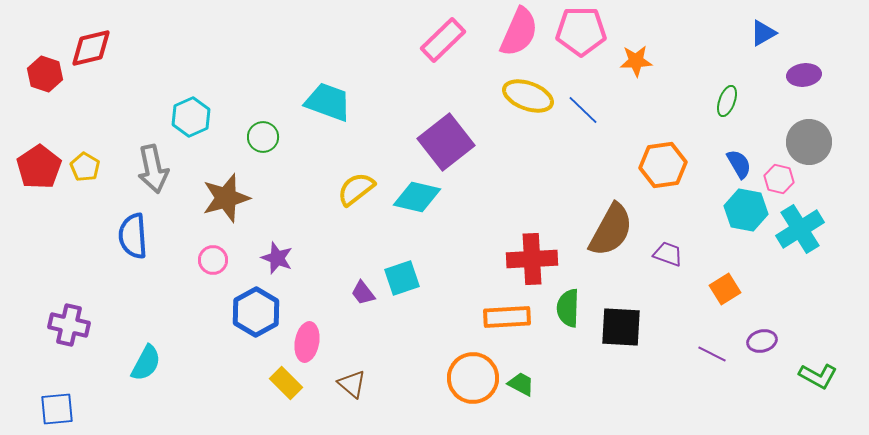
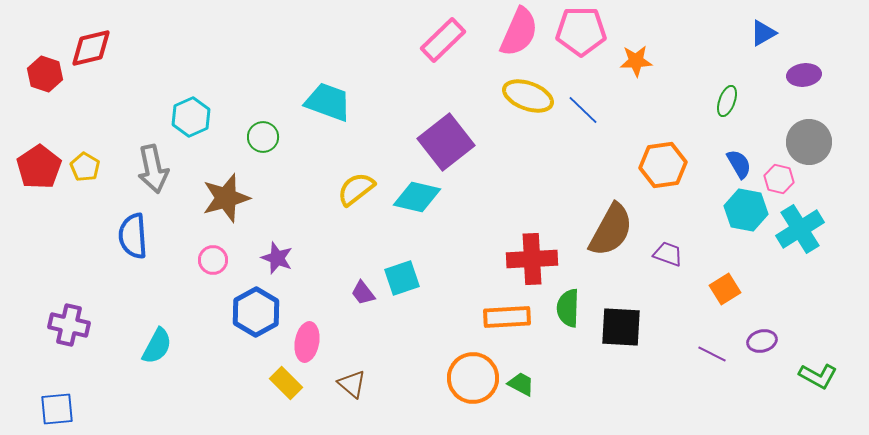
cyan semicircle at (146, 363): moved 11 px right, 17 px up
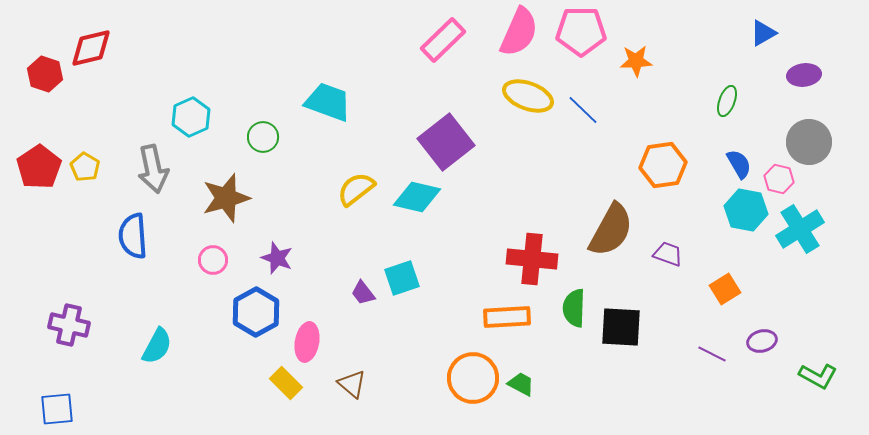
red cross at (532, 259): rotated 9 degrees clockwise
green semicircle at (568, 308): moved 6 px right
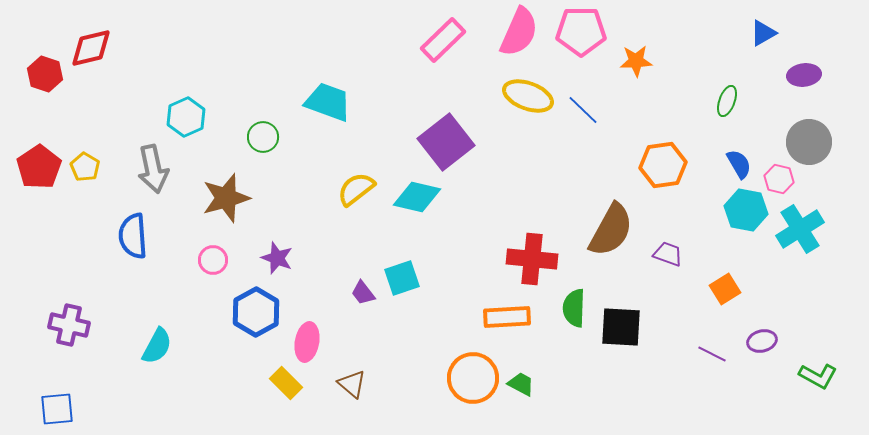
cyan hexagon at (191, 117): moved 5 px left
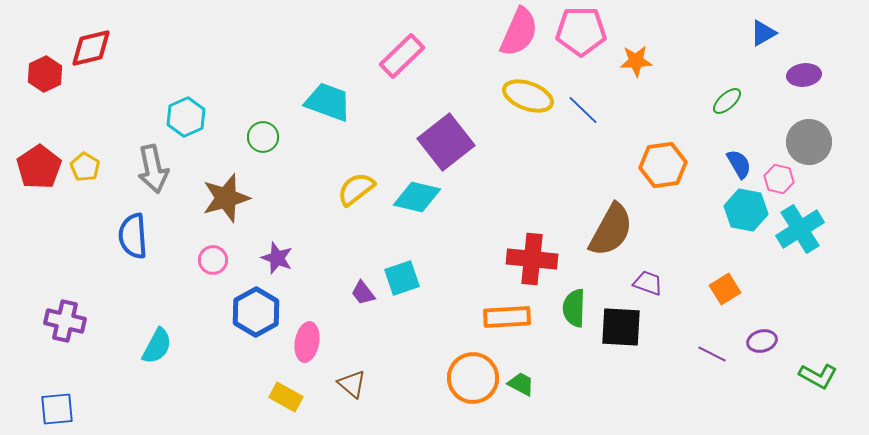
pink rectangle at (443, 40): moved 41 px left, 16 px down
red hexagon at (45, 74): rotated 16 degrees clockwise
green ellipse at (727, 101): rotated 28 degrees clockwise
purple trapezoid at (668, 254): moved 20 px left, 29 px down
purple cross at (69, 325): moved 4 px left, 4 px up
yellow rectangle at (286, 383): moved 14 px down; rotated 16 degrees counterclockwise
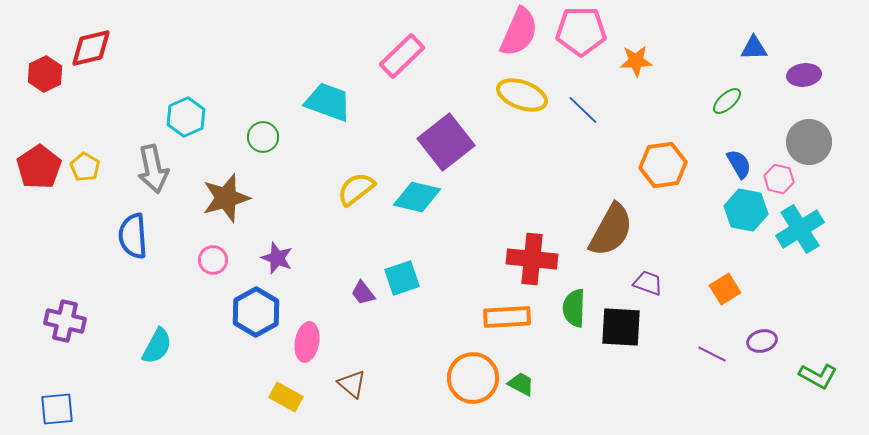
blue triangle at (763, 33): moved 9 px left, 15 px down; rotated 28 degrees clockwise
yellow ellipse at (528, 96): moved 6 px left, 1 px up
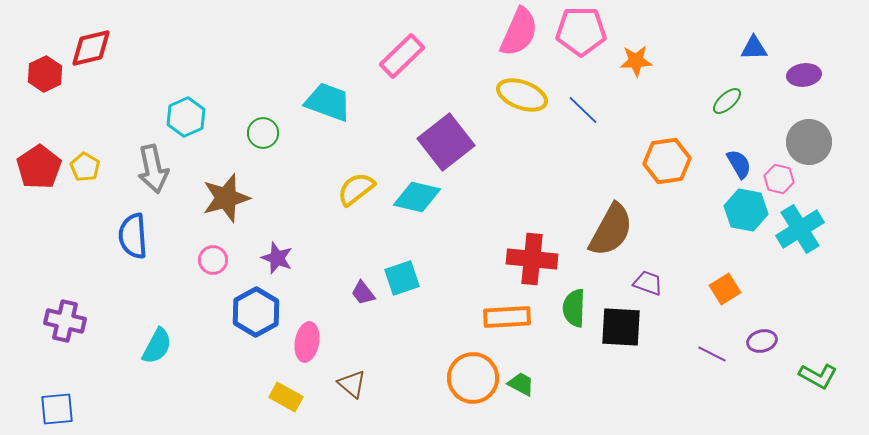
green circle at (263, 137): moved 4 px up
orange hexagon at (663, 165): moved 4 px right, 4 px up
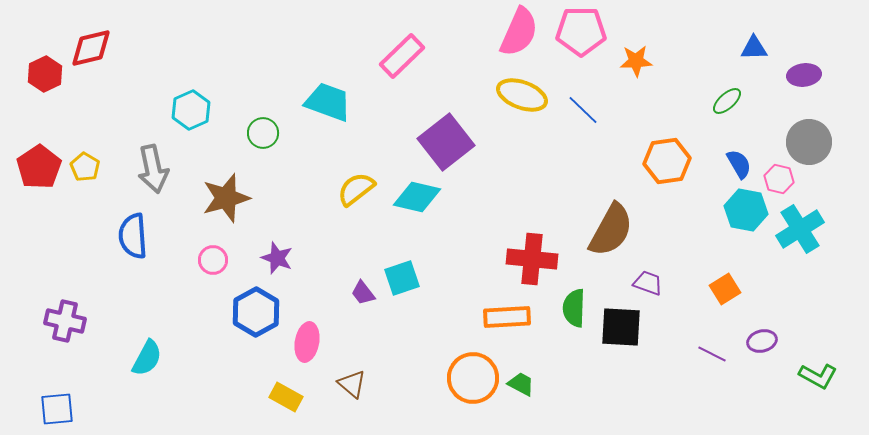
cyan hexagon at (186, 117): moved 5 px right, 7 px up
cyan semicircle at (157, 346): moved 10 px left, 12 px down
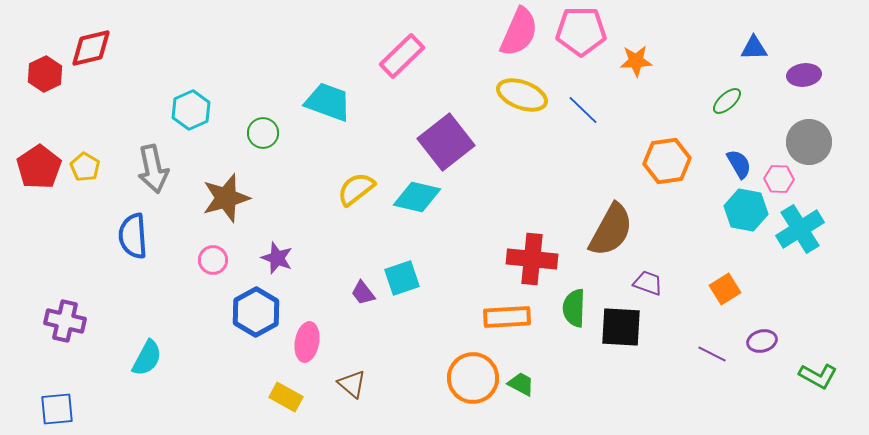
pink hexagon at (779, 179): rotated 12 degrees counterclockwise
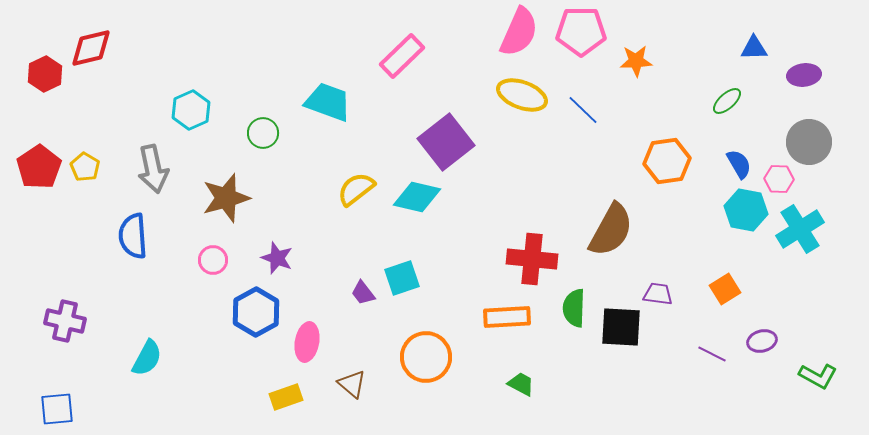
purple trapezoid at (648, 283): moved 10 px right, 11 px down; rotated 12 degrees counterclockwise
orange circle at (473, 378): moved 47 px left, 21 px up
yellow rectangle at (286, 397): rotated 48 degrees counterclockwise
